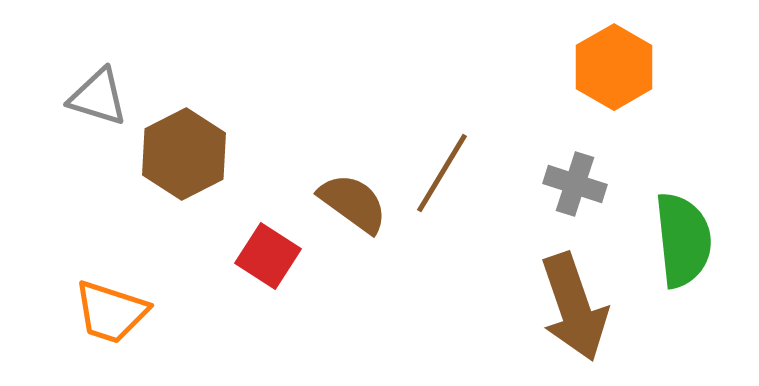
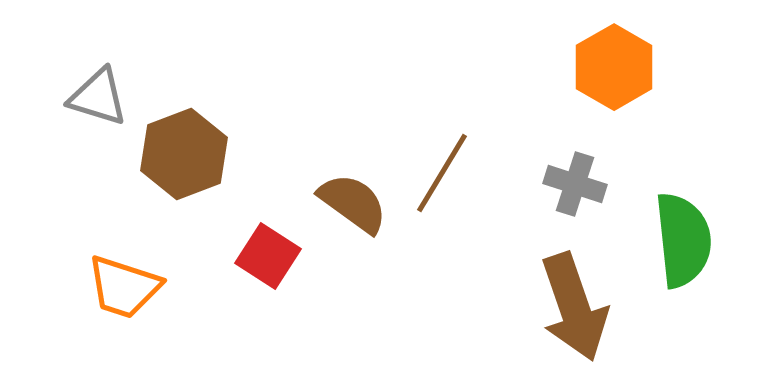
brown hexagon: rotated 6 degrees clockwise
orange trapezoid: moved 13 px right, 25 px up
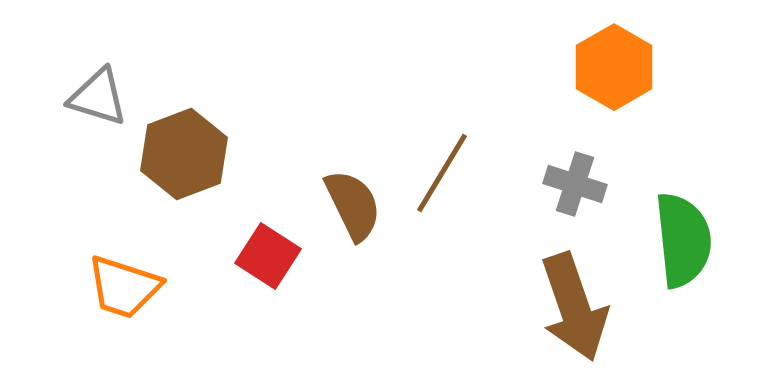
brown semicircle: moved 2 px down; rotated 28 degrees clockwise
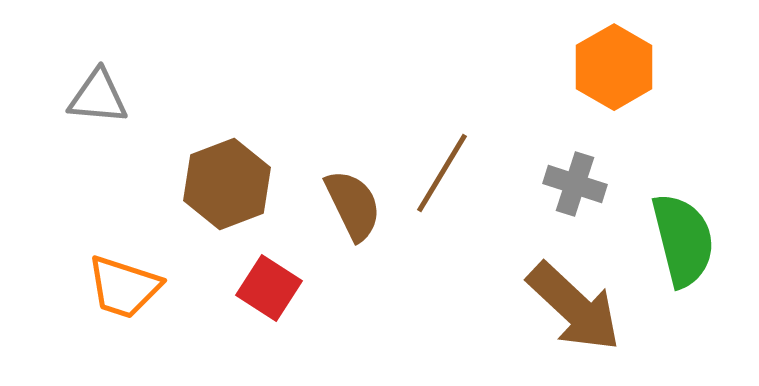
gray triangle: rotated 12 degrees counterclockwise
brown hexagon: moved 43 px right, 30 px down
green semicircle: rotated 8 degrees counterclockwise
red square: moved 1 px right, 32 px down
brown arrow: rotated 28 degrees counterclockwise
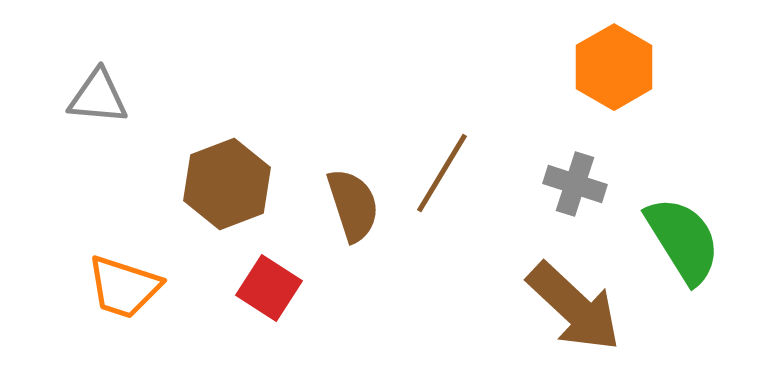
brown semicircle: rotated 8 degrees clockwise
green semicircle: rotated 18 degrees counterclockwise
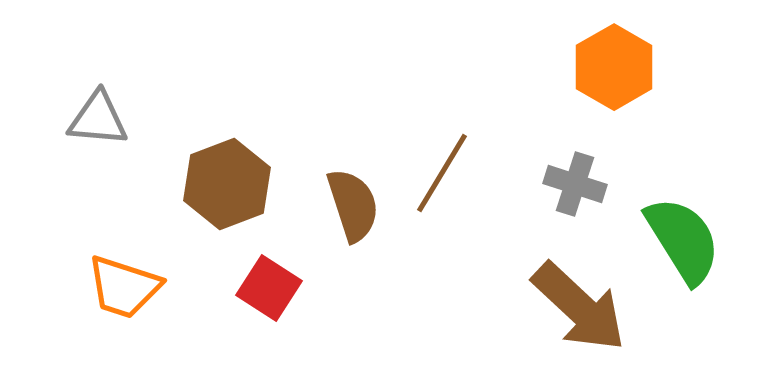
gray triangle: moved 22 px down
brown arrow: moved 5 px right
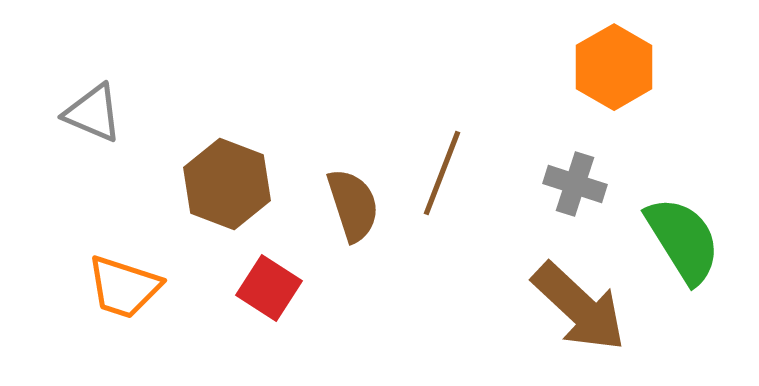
gray triangle: moved 5 px left, 6 px up; rotated 18 degrees clockwise
brown line: rotated 10 degrees counterclockwise
brown hexagon: rotated 18 degrees counterclockwise
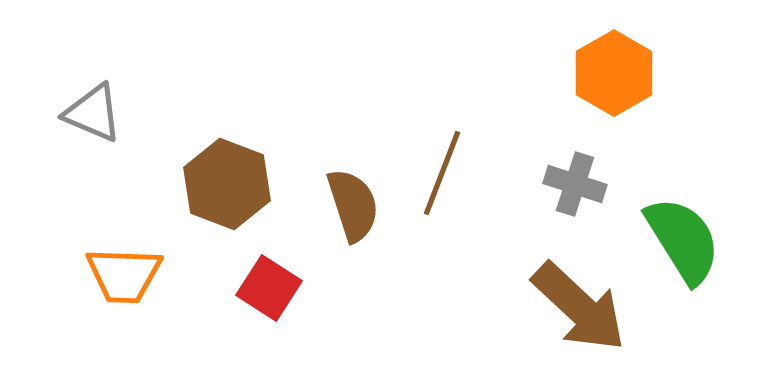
orange hexagon: moved 6 px down
orange trapezoid: moved 12 px up; rotated 16 degrees counterclockwise
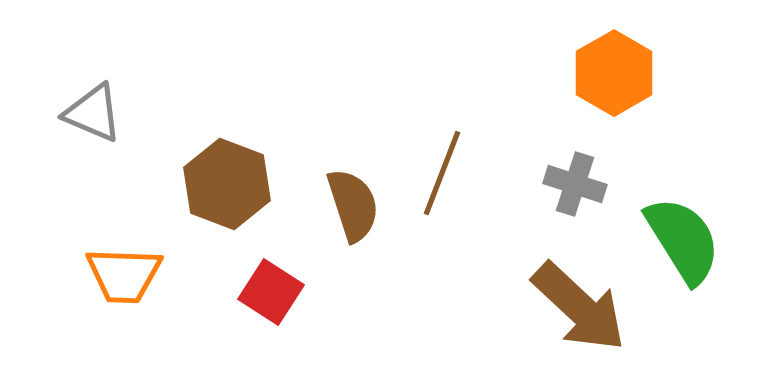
red square: moved 2 px right, 4 px down
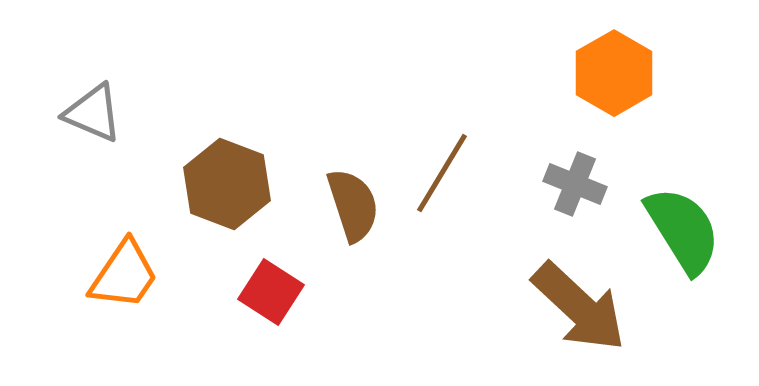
brown line: rotated 10 degrees clockwise
gray cross: rotated 4 degrees clockwise
green semicircle: moved 10 px up
orange trapezoid: rotated 58 degrees counterclockwise
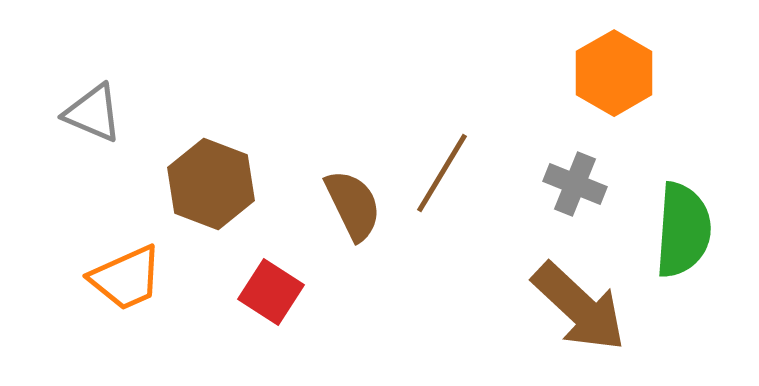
brown hexagon: moved 16 px left
brown semicircle: rotated 8 degrees counterclockwise
green semicircle: rotated 36 degrees clockwise
orange trapezoid: moved 2 px right, 3 px down; rotated 32 degrees clockwise
